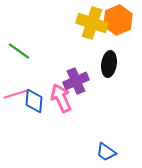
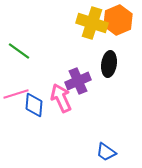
purple cross: moved 2 px right
blue diamond: moved 4 px down
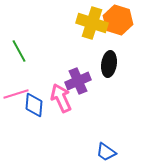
orange hexagon: rotated 20 degrees counterclockwise
green line: rotated 25 degrees clockwise
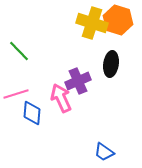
green line: rotated 15 degrees counterclockwise
black ellipse: moved 2 px right
blue diamond: moved 2 px left, 8 px down
blue trapezoid: moved 2 px left
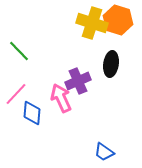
pink line: rotated 30 degrees counterclockwise
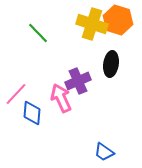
yellow cross: moved 1 px down
green line: moved 19 px right, 18 px up
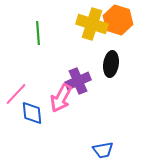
green line: rotated 40 degrees clockwise
pink arrow: rotated 128 degrees counterclockwise
blue diamond: rotated 10 degrees counterclockwise
blue trapezoid: moved 1 px left, 2 px up; rotated 45 degrees counterclockwise
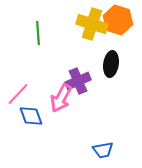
pink line: moved 2 px right
blue diamond: moved 1 px left, 3 px down; rotated 15 degrees counterclockwise
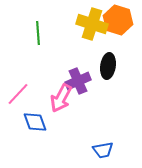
black ellipse: moved 3 px left, 2 px down
blue diamond: moved 4 px right, 6 px down
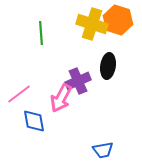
green line: moved 3 px right
pink line: moved 1 px right; rotated 10 degrees clockwise
blue diamond: moved 1 px left, 1 px up; rotated 10 degrees clockwise
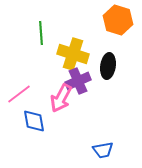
yellow cross: moved 19 px left, 30 px down
